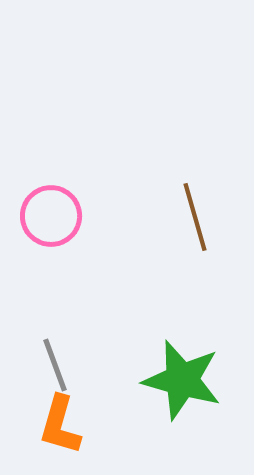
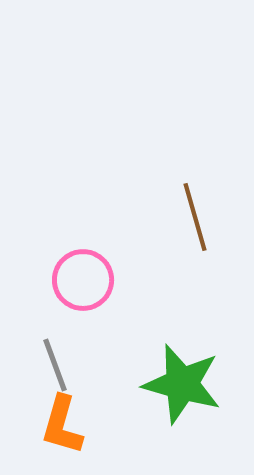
pink circle: moved 32 px right, 64 px down
green star: moved 4 px down
orange L-shape: moved 2 px right
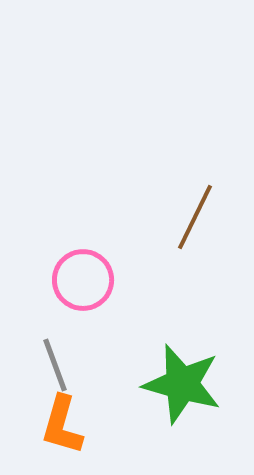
brown line: rotated 42 degrees clockwise
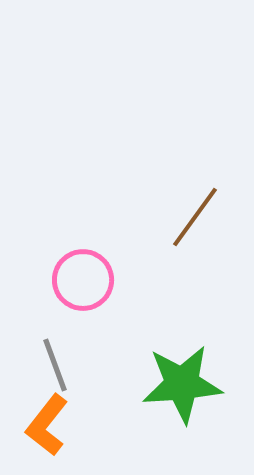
brown line: rotated 10 degrees clockwise
green star: rotated 20 degrees counterclockwise
orange L-shape: moved 15 px left; rotated 22 degrees clockwise
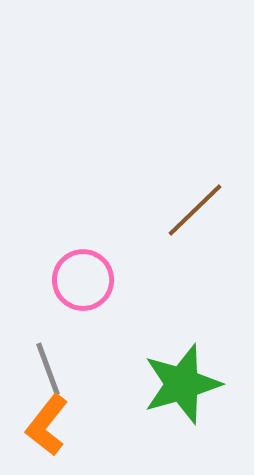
brown line: moved 7 px up; rotated 10 degrees clockwise
gray line: moved 7 px left, 4 px down
green star: rotated 12 degrees counterclockwise
